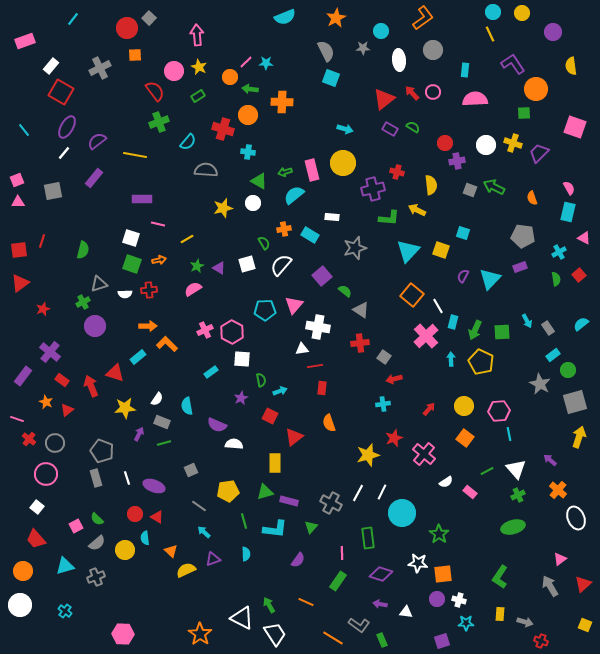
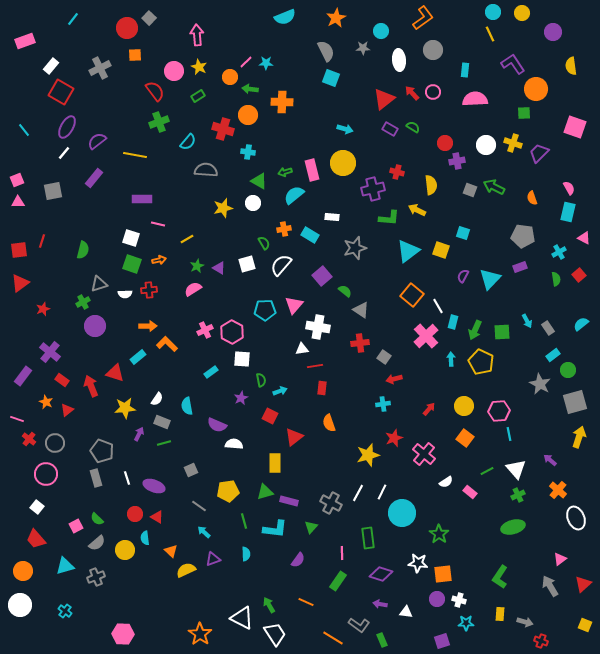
cyan triangle at (408, 251): rotated 10 degrees clockwise
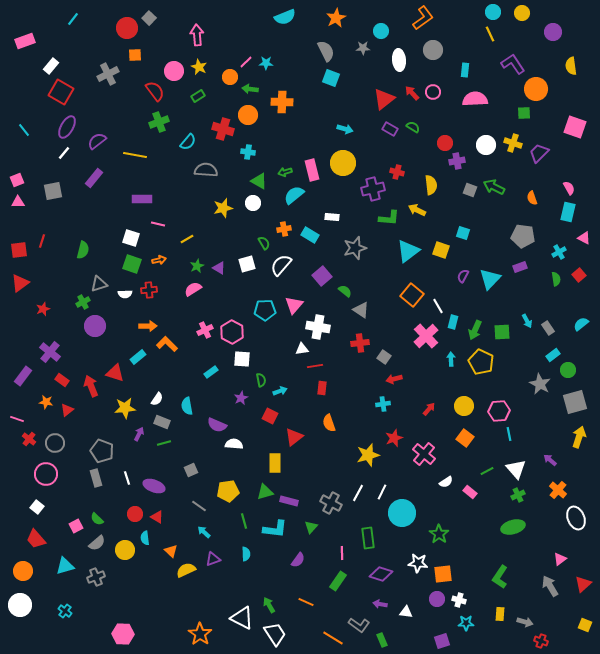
gray cross at (100, 68): moved 8 px right, 6 px down
orange star at (46, 402): rotated 16 degrees counterclockwise
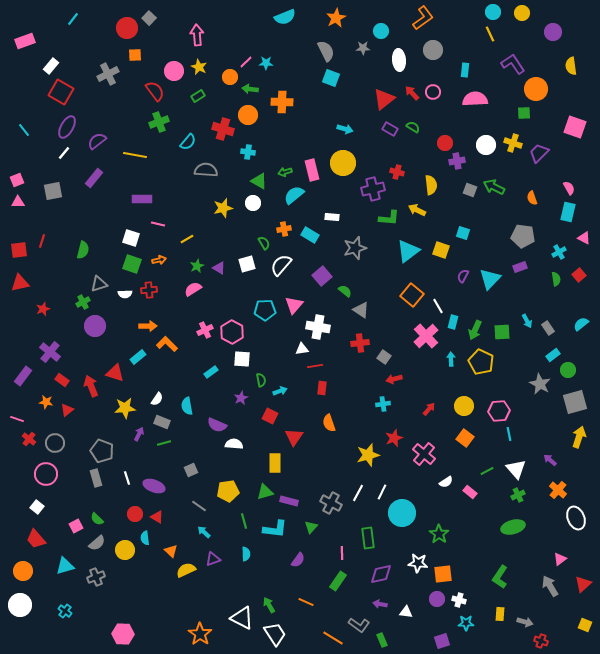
red triangle at (20, 283): rotated 24 degrees clockwise
red triangle at (294, 437): rotated 18 degrees counterclockwise
purple diamond at (381, 574): rotated 30 degrees counterclockwise
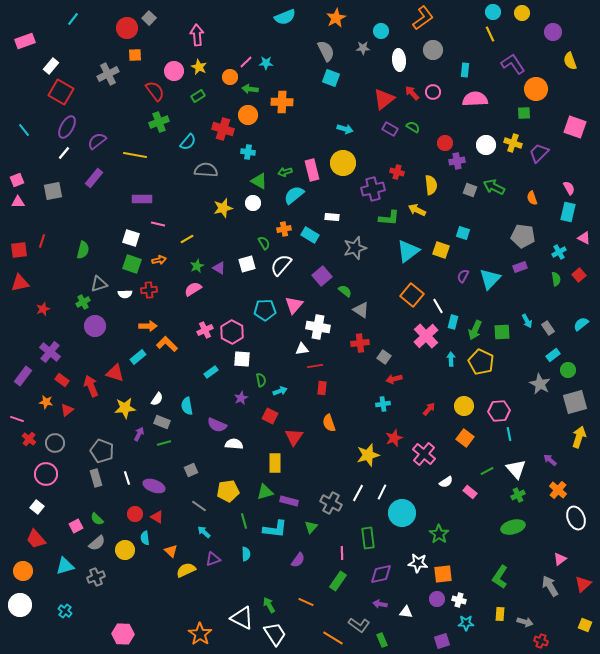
yellow semicircle at (571, 66): moved 1 px left, 5 px up; rotated 12 degrees counterclockwise
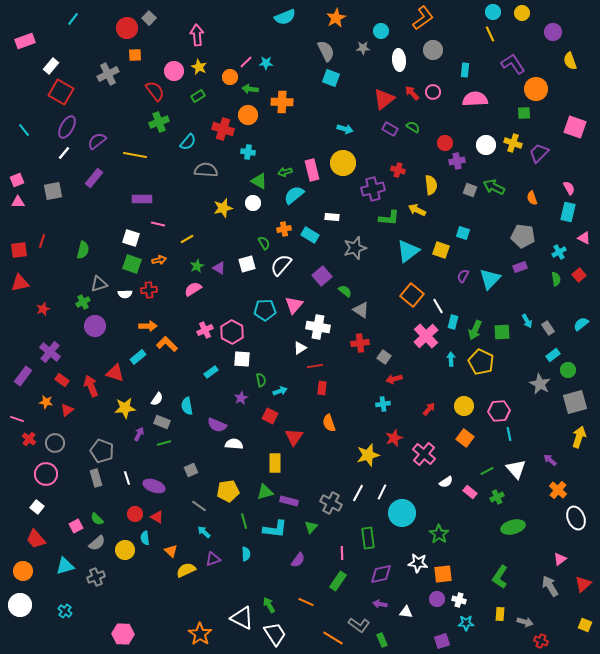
red cross at (397, 172): moved 1 px right, 2 px up
white triangle at (302, 349): moved 2 px left, 1 px up; rotated 24 degrees counterclockwise
green cross at (518, 495): moved 21 px left, 2 px down
